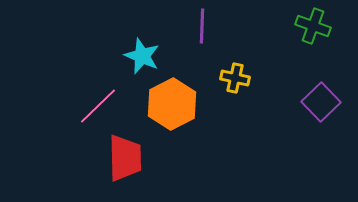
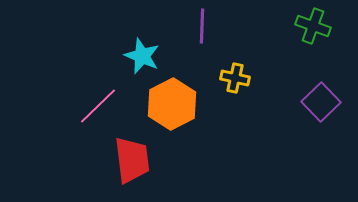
red trapezoid: moved 7 px right, 2 px down; rotated 6 degrees counterclockwise
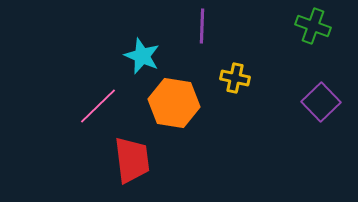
orange hexagon: moved 2 px right, 1 px up; rotated 24 degrees counterclockwise
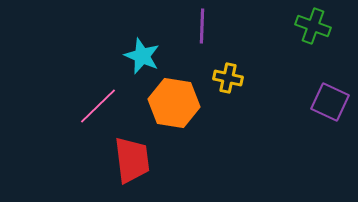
yellow cross: moved 7 px left
purple square: moved 9 px right; rotated 21 degrees counterclockwise
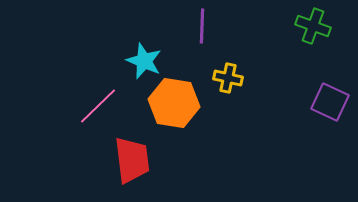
cyan star: moved 2 px right, 5 px down
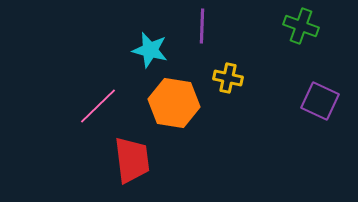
green cross: moved 12 px left
cyan star: moved 6 px right, 11 px up; rotated 9 degrees counterclockwise
purple square: moved 10 px left, 1 px up
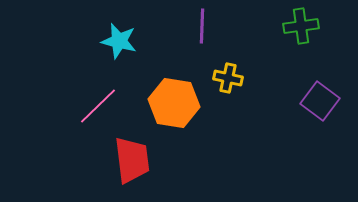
green cross: rotated 28 degrees counterclockwise
cyan star: moved 31 px left, 9 px up
purple square: rotated 12 degrees clockwise
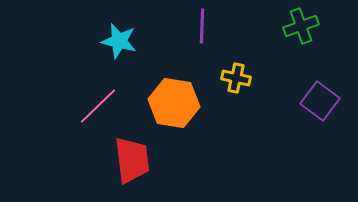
green cross: rotated 12 degrees counterclockwise
yellow cross: moved 8 px right
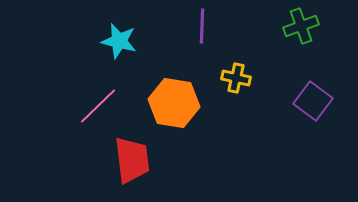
purple square: moved 7 px left
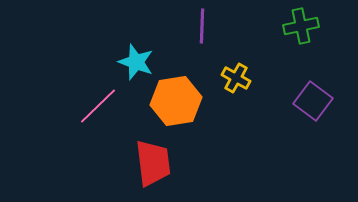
green cross: rotated 8 degrees clockwise
cyan star: moved 17 px right, 21 px down; rotated 6 degrees clockwise
yellow cross: rotated 16 degrees clockwise
orange hexagon: moved 2 px right, 2 px up; rotated 18 degrees counterclockwise
red trapezoid: moved 21 px right, 3 px down
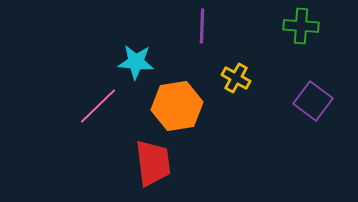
green cross: rotated 16 degrees clockwise
cyan star: rotated 15 degrees counterclockwise
orange hexagon: moved 1 px right, 5 px down
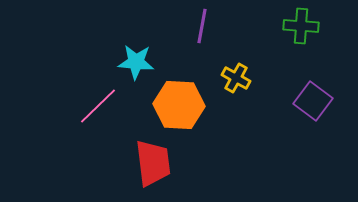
purple line: rotated 8 degrees clockwise
orange hexagon: moved 2 px right, 1 px up; rotated 12 degrees clockwise
